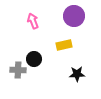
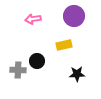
pink arrow: moved 2 px up; rotated 77 degrees counterclockwise
black circle: moved 3 px right, 2 px down
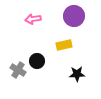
gray cross: rotated 28 degrees clockwise
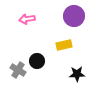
pink arrow: moved 6 px left
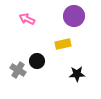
pink arrow: rotated 35 degrees clockwise
yellow rectangle: moved 1 px left, 1 px up
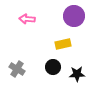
pink arrow: rotated 21 degrees counterclockwise
black circle: moved 16 px right, 6 px down
gray cross: moved 1 px left, 1 px up
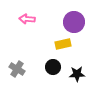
purple circle: moved 6 px down
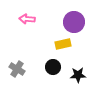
black star: moved 1 px right, 1 px down
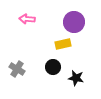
black star: moved 2 px left, 3 px down; rotated 14 degrees clockwise
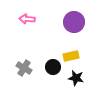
yellow rectangle: moved 8 px right, 12 px down
gray cross: moved 7 px right, 1 px up
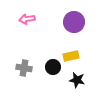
pink arrow: rotated 14 degrees counterclockwise
gray cross: rotated 21 degrees counterclockwise
black star: moved 1 px right, 2 px down
